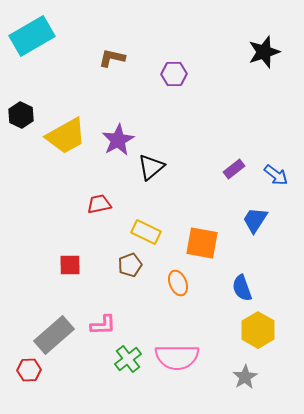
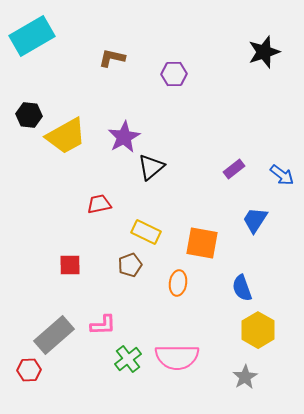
black hexagon: moved 8 px right; rotated 20 degrees counterclockwise
purple star: moved 6 px right, 3 px up
blue arrow: moved 6 px right
orange ellipse: rotated 30 degrees clockwise
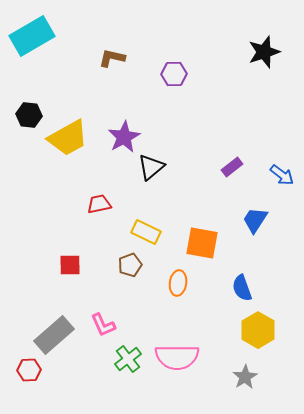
yellow trapezoid: moved 2 px right, 2 px down
purple rectangle: moved 2 px left, 2 px up
pink L-shape: rotated 68 degrees clockwise
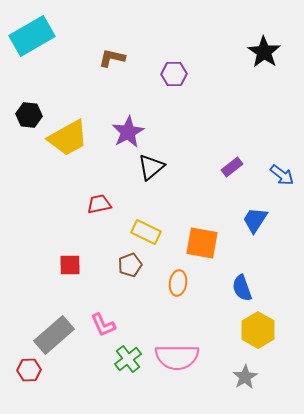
black star: rotated 20 degrees counterclockwise
purple star: moved 4 px right, 5 px up
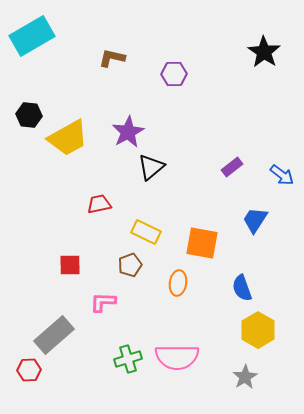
pink L-shape: moved 23 px up; rotated 116 degrees clockwise
green cross: rotated 20 degrees clockwise
